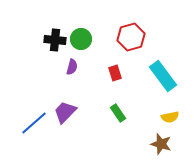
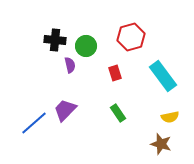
green circle: moved 5 px right, 7 px down
purple semicircle: moved 2 px left, 2 px up; rotated 28 degrees counterclockwise
purple trapezoid: moved 2 px up
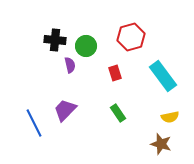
blue line: rotated 76 degrees counterclockwise
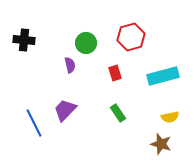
black cross: moved 31 px left
green circle: moved 3 px up
cyan rectangle: rotated 68 degrees counterclockwise
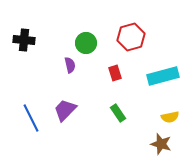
blue line: moved 3 px left, 5 px up
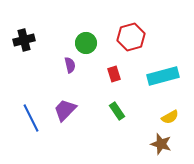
black cross: rotated 20 degrees counterclockwise
red rectangle: moved 1 px left, 1 px down
green rectangle: moved 1 px left, 2 px up
yellow semicircle: rotated 18 degrees counterclockwise
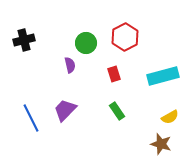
red hexagon: moved 6 px left; rotated 12 degrees counterclockwise
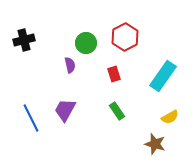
cyan rectangle: rotated 40 degrees counterclockwise
purple trapezoid: rotated 15 degrees counterclockwise
brown star: moved 6 px left
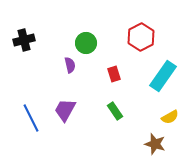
red hexagon: moved 16 px right
green rectangle: moved 2 px left
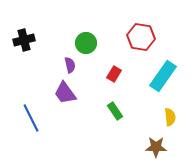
red hexagon: rotated 24 degrees counterclockwise
red rectangle: rotated 49 degrees clockwise
purple trapezoid: moved 17 px up; rotated 65 degrees counterclockwise
yellow semicircle: rotated 66 degrees counterclockwise
brown star: moved 1 px right, 3 px down; rotated 15 degrees counterclockwise
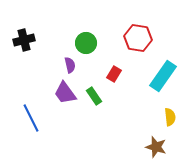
red hexagon: moved 3 px left, 1 px down
green rectangle: moved 21 px left, 15 px up
brown star: rotated 15 degrees clockwise
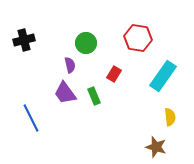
green rectangle: rotated 12 degrees clockwise
